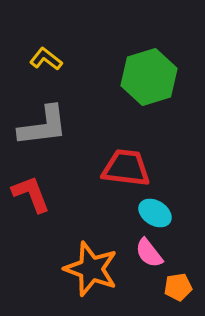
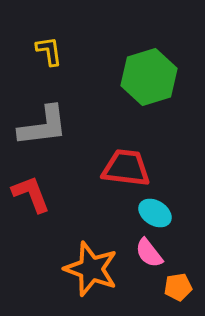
yellow L-shape: moved 3 px right, 8 px up; rotated 44 degrees clockwise
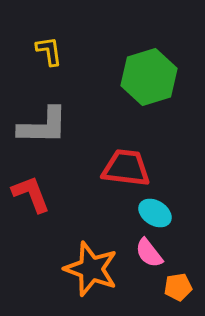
gray L-shape: rotated 8 degrees clockwise
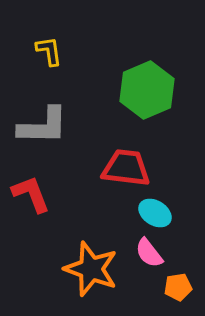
green hexagon: moved 2 px left, 13 px down; rotated 6 degrees counterclockwise
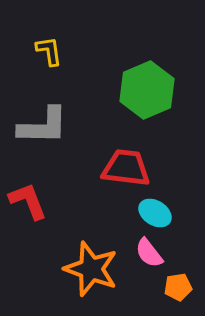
red L-shape: moved 3 px left, 7 px down
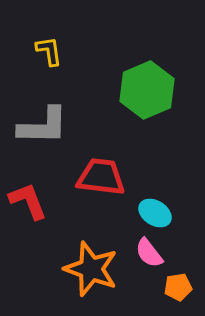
red trapezoid: moved 25 px left, 9 px down
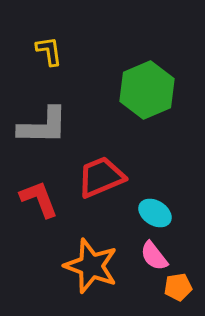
red trapezoid: rotated 30 degrees counterclockwise
red L-shape: moved 11 px right, 2 px up
pink semicircle: moved 5 px right, 3 px down
orange star: moved 3 px up
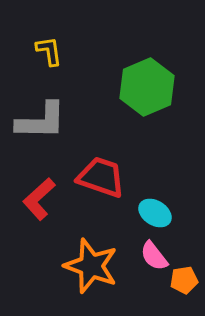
green hexagon: moved 3 px up
gray L-shape: moved 2 px left, 5 px up
red trapezoid: rotated 42 degrees clockwise
red L-shape: rotated 111 degrees counterclockwise
orange pentagon: moved 6 px right, 7 px up
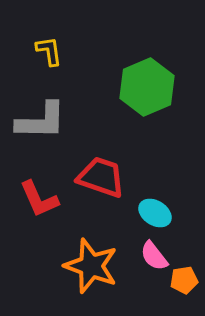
red L-shape: rotated 72 degrees counterclockwise
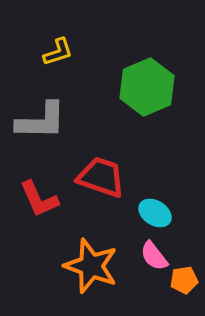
yellow L-shape: moved 9 px right, 1 px down; rotated 80 degrees clockwise
